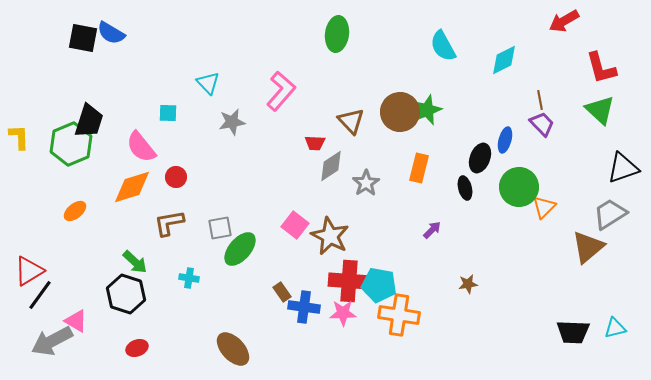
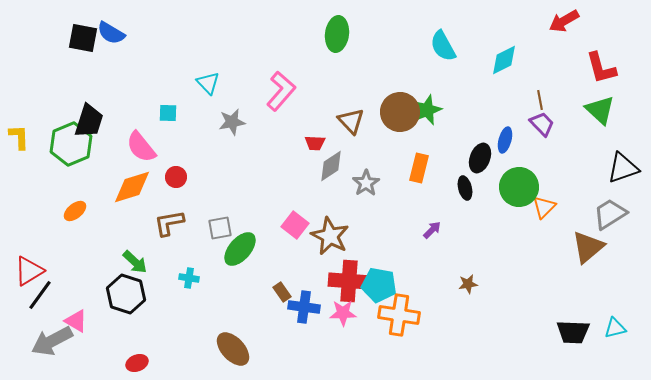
red ellipse at (137, 348): moved 15 px down
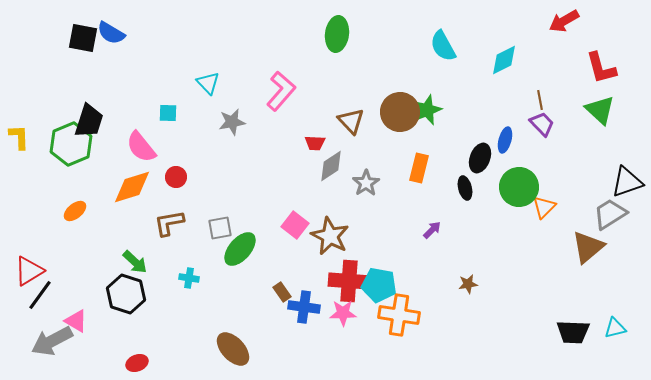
black triangle at (623, 168): moved 4 px right, 14 px down
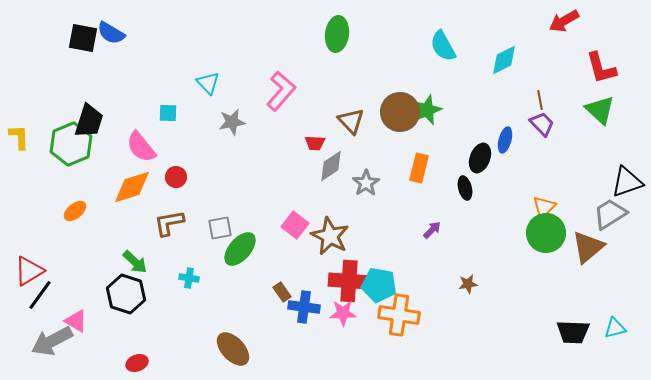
green circle at (519, 187): moved 27 px right, 46 px down
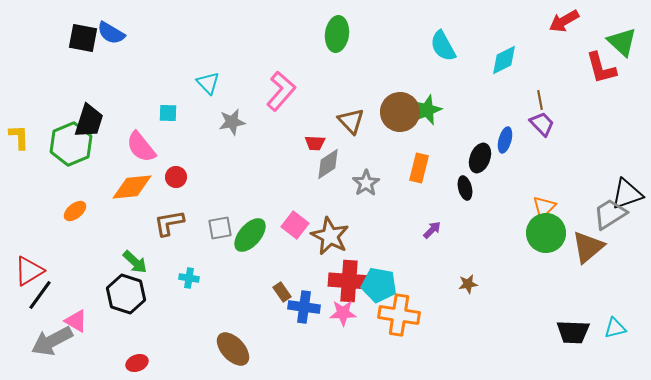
green triangle at (600, 110): moved 22 px right, 68 px up
gray diamond at (331, 166): moved 3 px left, 2 px up
black triangle at (627, 182): moved 12 px down
orange diamond at (132, 187): rotated 12 degrees clockwise
green ellipse at (240, 249): moved 10 px right, 14 px up
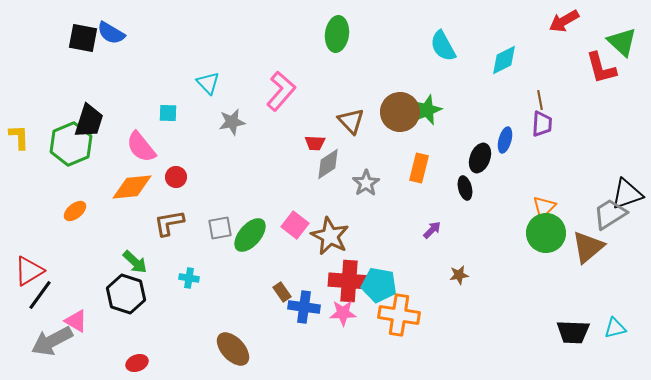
purple trapezoid at (542, 124): rotated 48 degrees clockwise
brown star at (468, 284): moved 9 px left, 9 px up
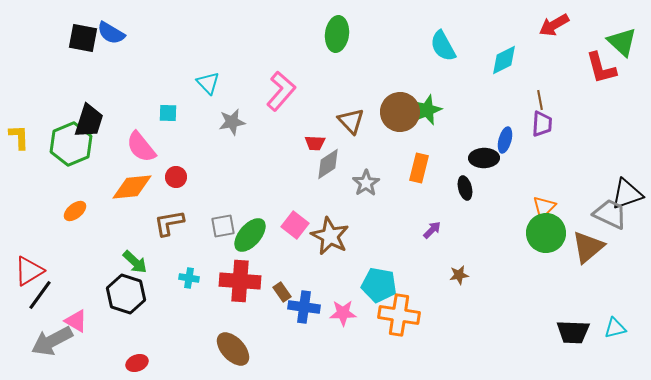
red arrow at (564, 21): moved 10 px left, 4 px down
black ellipse at (480, 158): moved 4 px right; rotated 68 degrees clockwise
gray trapezoid at (610, 214): rotated 57 degrees clockwise
gray square at (220, 228): moved 3 px right, 2 px up
red cross at (349, 281): moved 109 px left
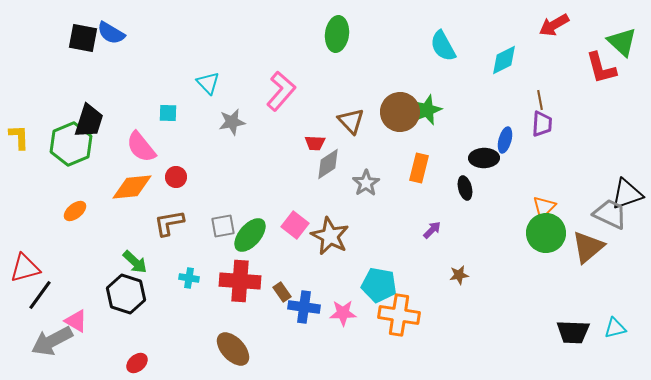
red triangle at (29, 271): moved 4 px left, 3 px up; rotated 16 degrees clockwise
red ellipse at (137, 363): rotated 20 degrees counterclockwise
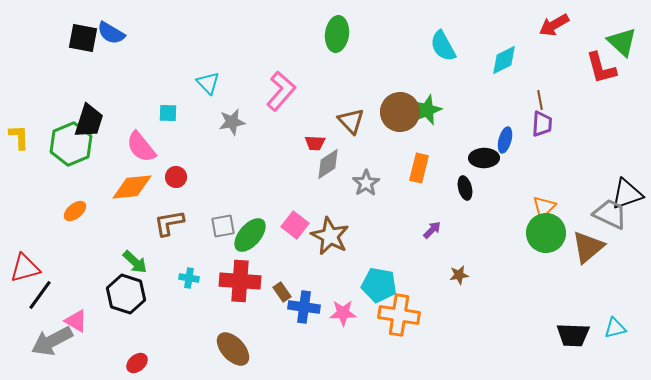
black trapezoid at (573, 332): moved 3 px down
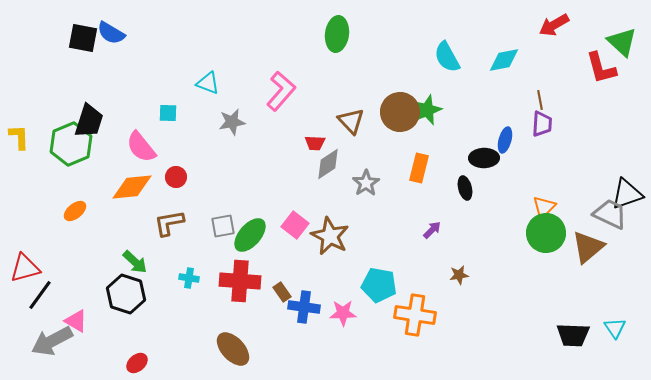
cyan semicircle at (443, 46): moved 4 px right, 11 px down
cyan diamond at (504, 60): rotated 16 degrees clockwise
cyan triangle at (208, 83): rotated 25 degrees counterclockwise
orange cross at (399, 315): moved 16 px right
cyan triangle at (615, 328): rotated 50 degrees counterclockwise
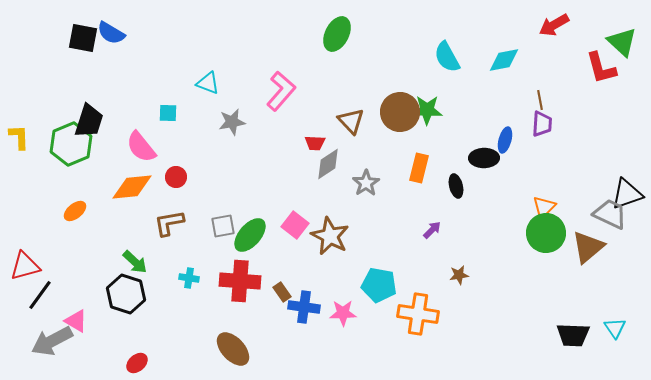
green ellipse at (337, 34): rotated 20 degrees clockwise
green star at (427, 110): rotated 24 degrees clockwise
black ellipse at (465, 188): moved 9 px left, 2 px up
red triangle at (25, 268): moved 2 px up
orange cross at (415, 315): moved 3 px right, 1 px up
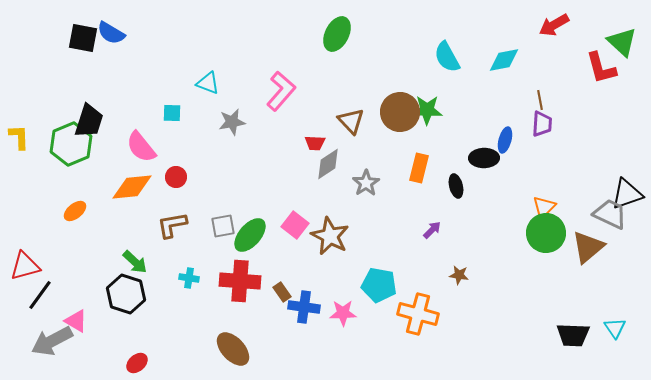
cyan square at (168, 113): moved 4 px right
brown L-shape at (169, 223): moved 3 px right, 2 px down
brown star at (459, 275): rotated 18 degrees clockwise
orange cross at (418, 314): rotated 6 degrees clockwise
